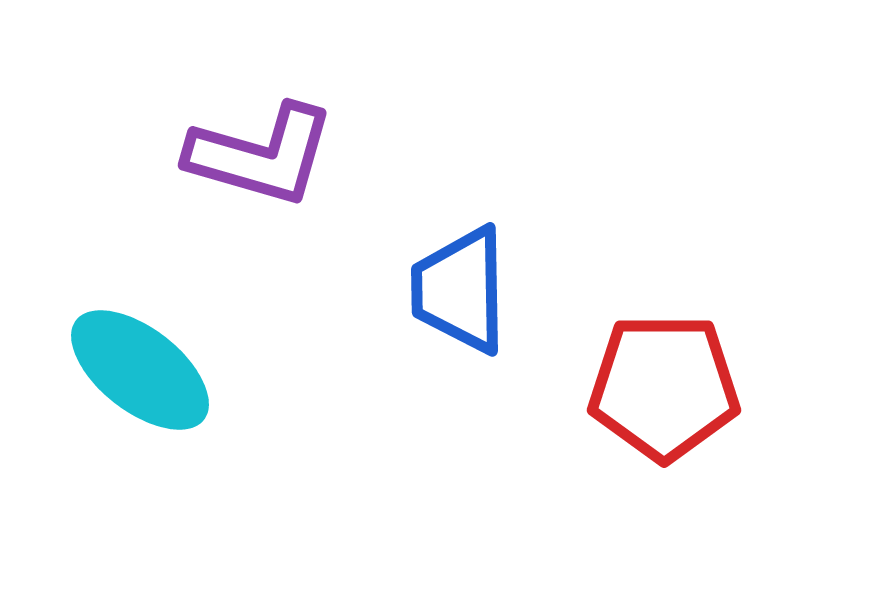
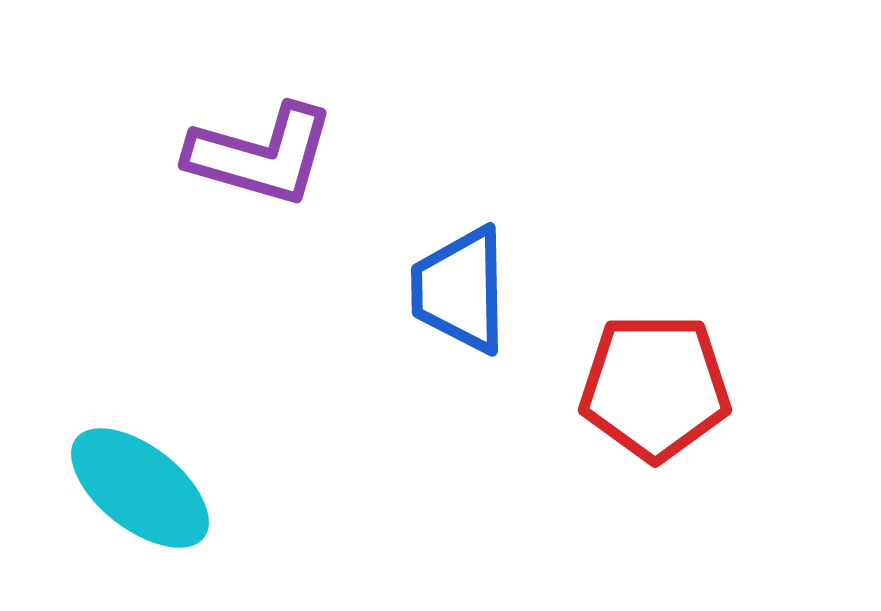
cyan ellipse: moved 118 px down
red pentagon: moved 9 px left
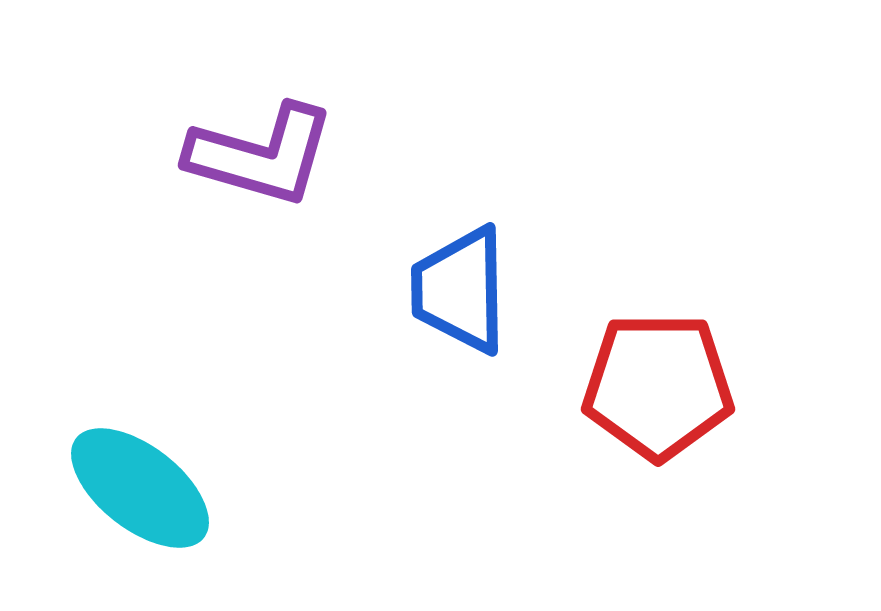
red pentagon: moved 3 px right, 1 px up
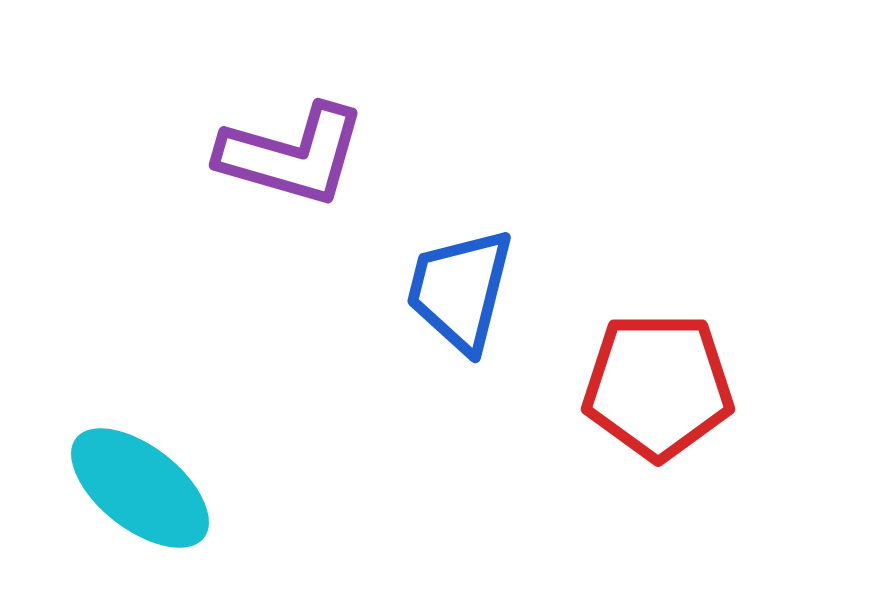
purple L-shape: moved 31 px right
blue trapezoid: rotated 15 degrees clockwise
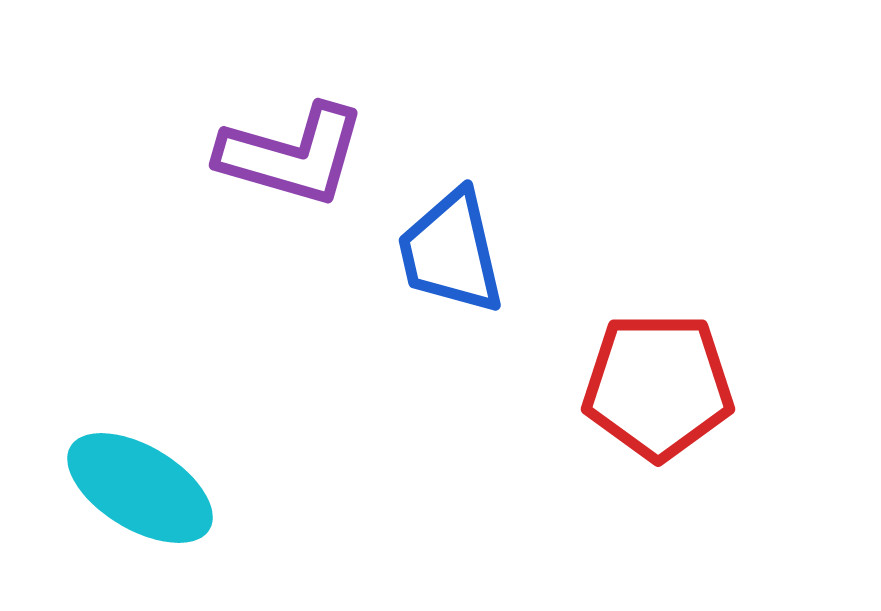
blue trapezoid: moved 9 px left, 38 px up; rotated 27 degrees counterclockwise
cyan ellipse: rotated 7 degrees counterclockwise
